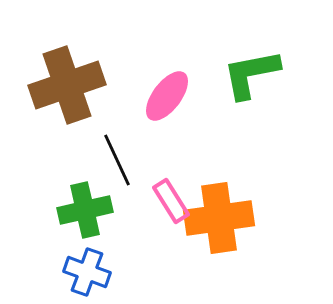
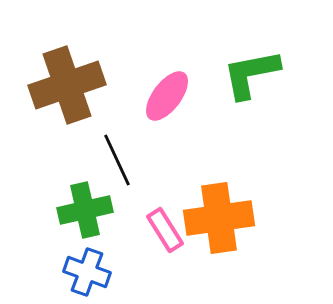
pink rectangle: moved 6 px left, 29 px down
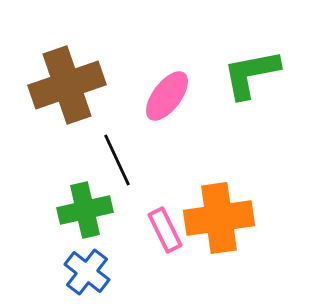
pink rectangle: rotated 6 degrees clockwise
blue cross: rotated 18 degrees clockwise
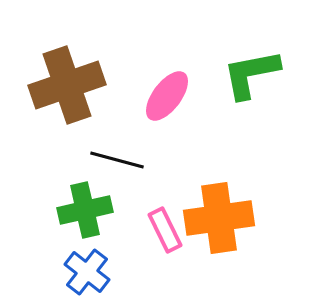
black line: rotated 50 degrees counterclockwise
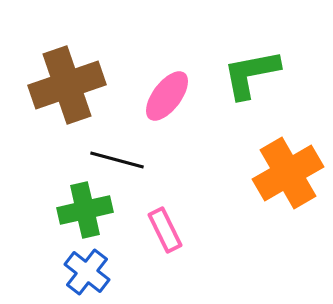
orange cross: moved 69 px right, 45 px up; rotated 22 degrees counterclockwise
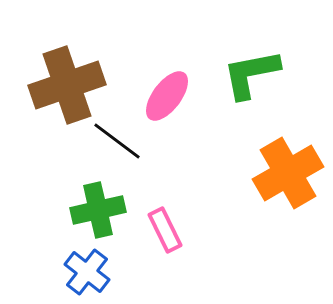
black line: moved 19 px up; rotated 22 degrees clockwise
green cross: moved 13 px right
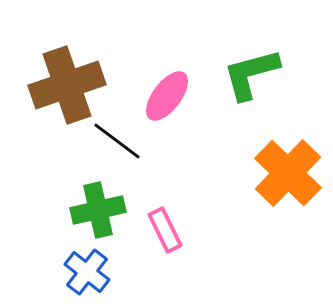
green L-shape: rotated 4 degrees counterclockwise
orange cross: rotated 16 degrees counterclockwise
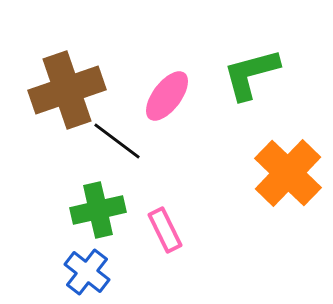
brown cross: moved 5 px down
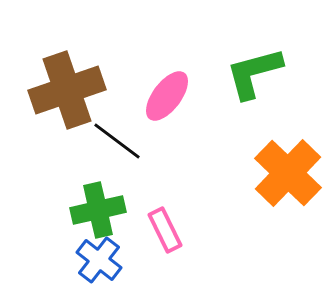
green L-shape: moved 3 px right, 1 px up
blue cross: moved 12 px right, 12 px up
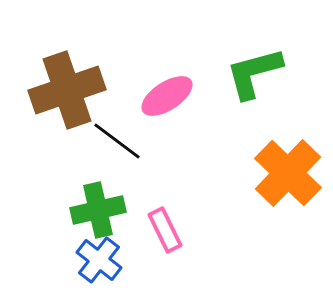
pink ellipse: rotated 20 degrees clockwise
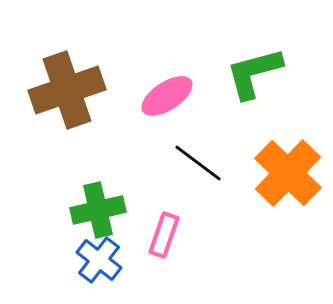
black line: moved 81 px right, 22 px down
pink rectangle: moved 1 px left, 5 px down; rotated 45 degrees clockwise
